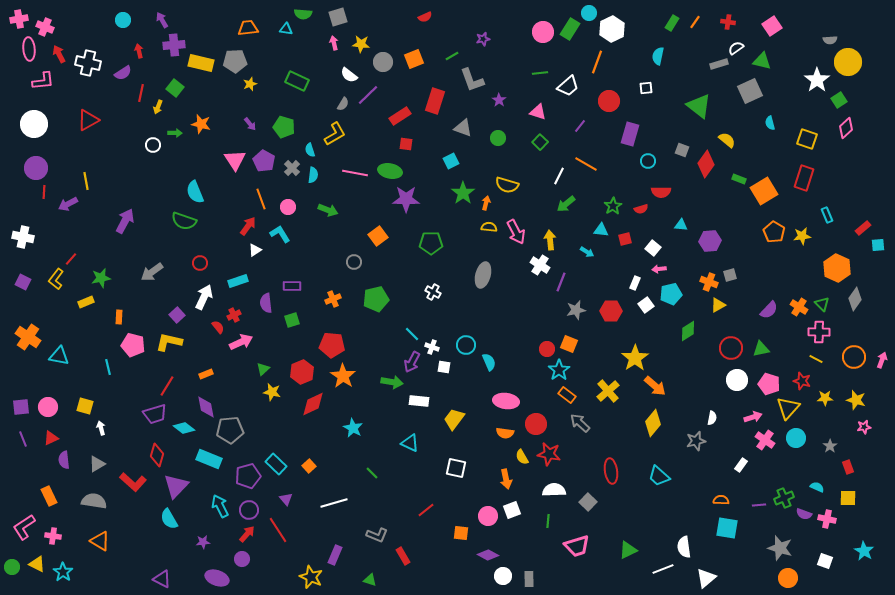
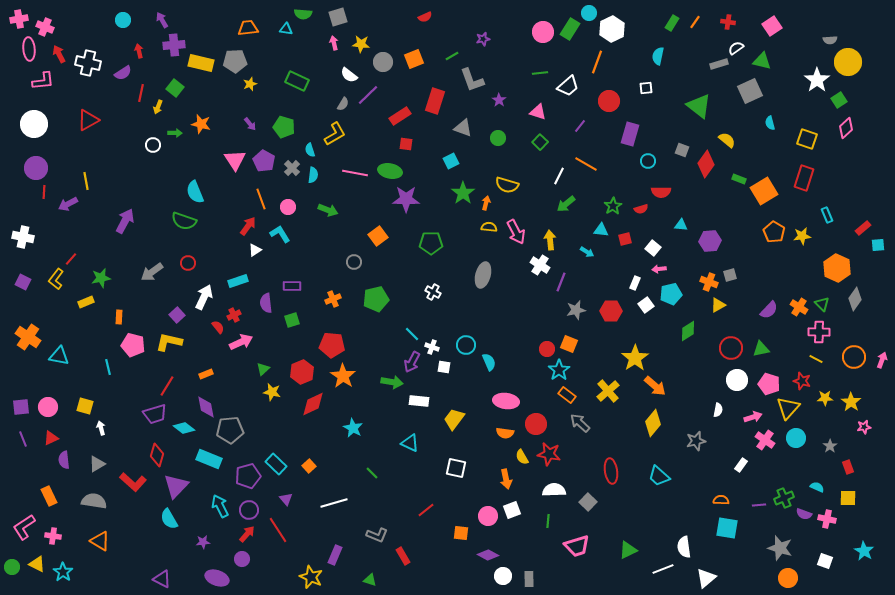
red circle at (200, 263): moved 12 px left
yellow star at (856, 400): moved 5 px left, 2 px down; rotated 18 degrees clockwise
white semicircle at (712, 418): moved 6 px right, 8 px up
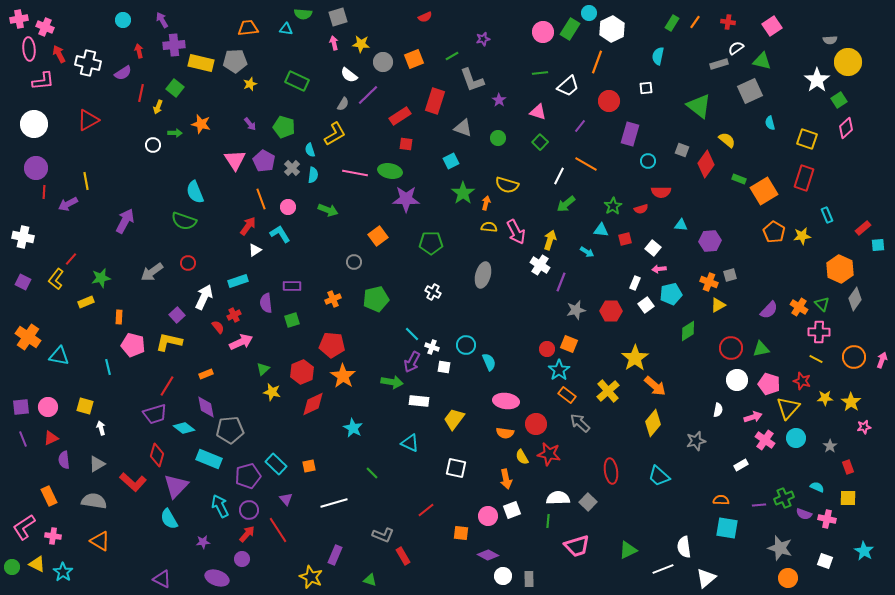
yellow arrow at (550, 240): rotated 24 degrees clockwise
orange hexagon at (837, 268): moved 3 px right, 1 px down
white rectangle at (741, 465): rotated 24 degrees clockwise
orange square at (309, 466): rotated 32 degrees clockwise
white semicircle at (554, 490): moved 4 px right, 8 px down
gray L-shape at (377, 535): moved 6 px right
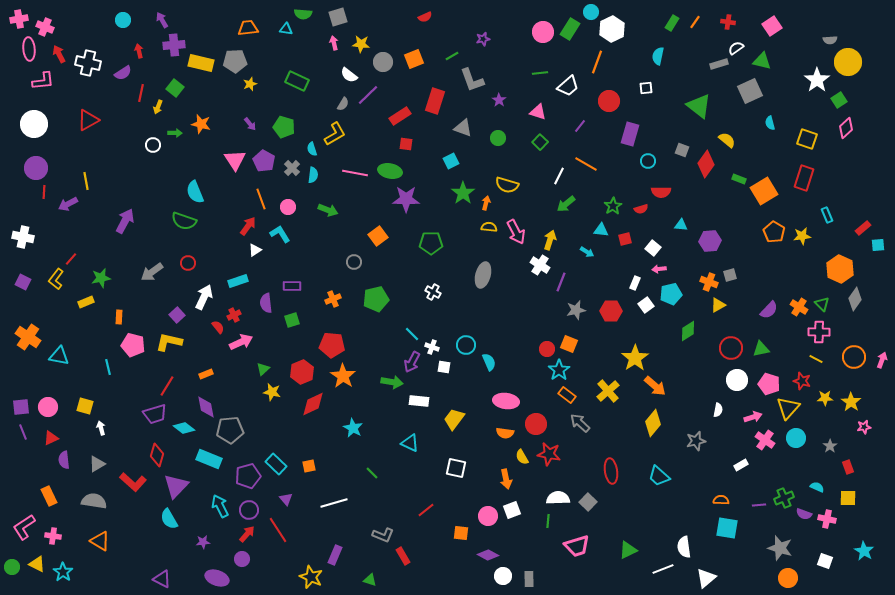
cyan circle at (589, 13): moved 2 px right, 1 px up
cyan semicircle at (310, 150): moved 2 px right, 1 px up
purple line at (23, 439): moved 7 px up
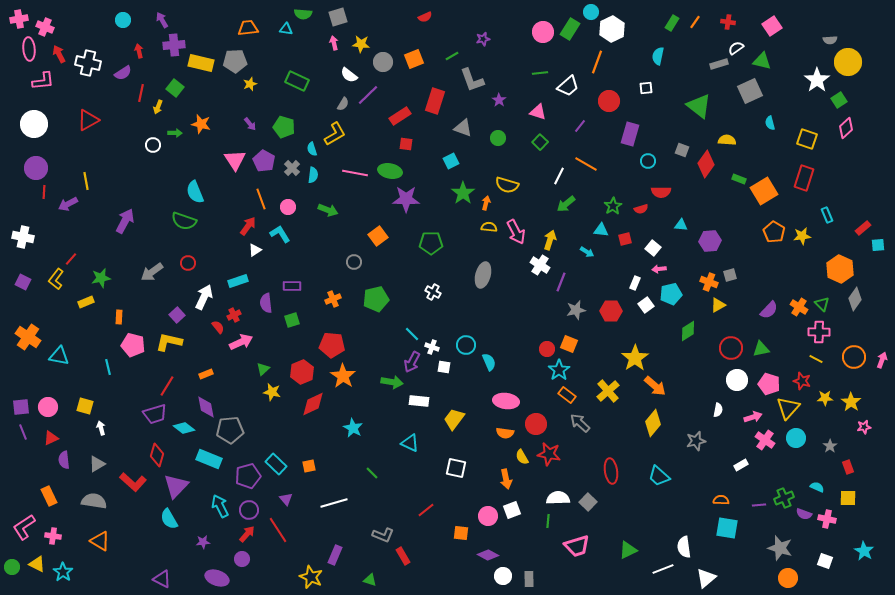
yellow semicircle at (727, 140): rotated 36 degrees counterclockwise
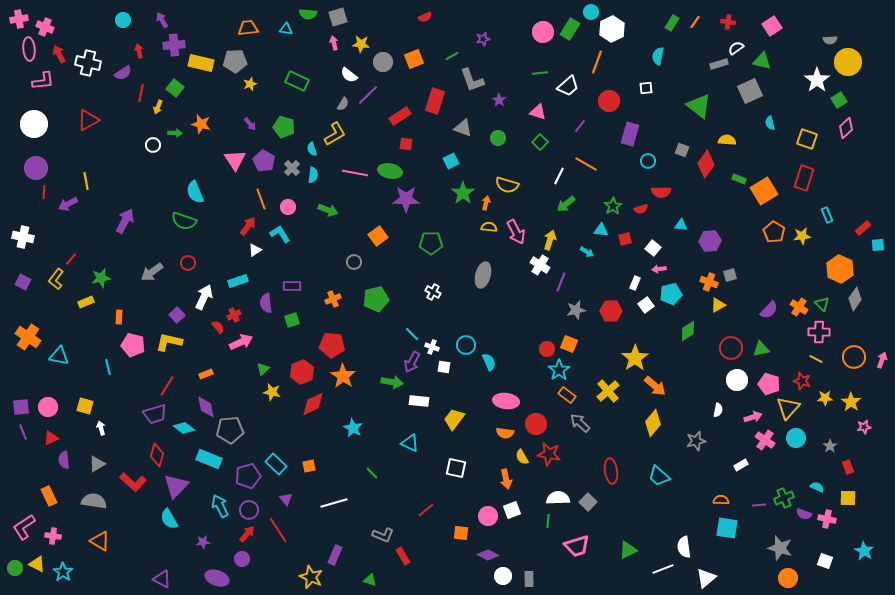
green semicircle at (303, 14): moved 5 px right
green circle at (12, 567): moved 3 px right, 1 px down
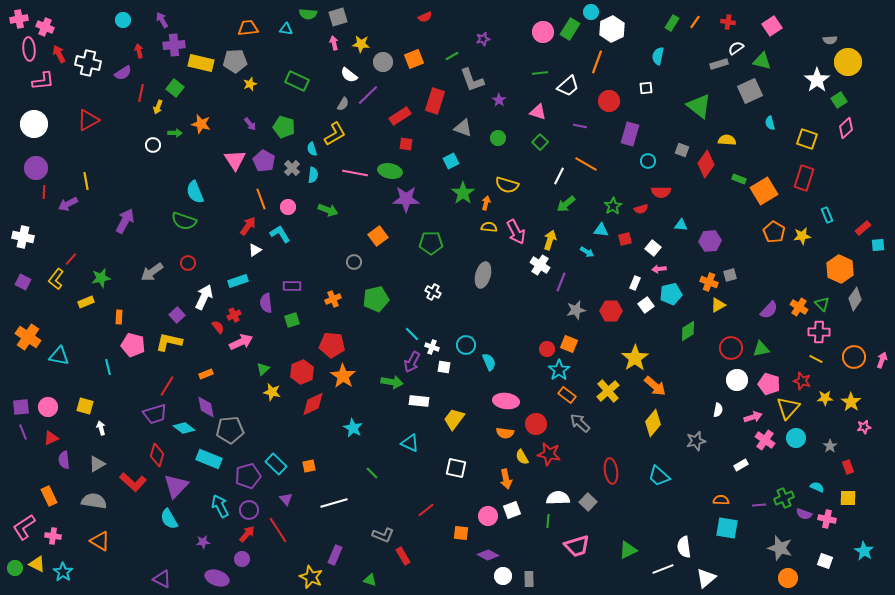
purple line at (580, 126): rotated 64 degrees clockwise
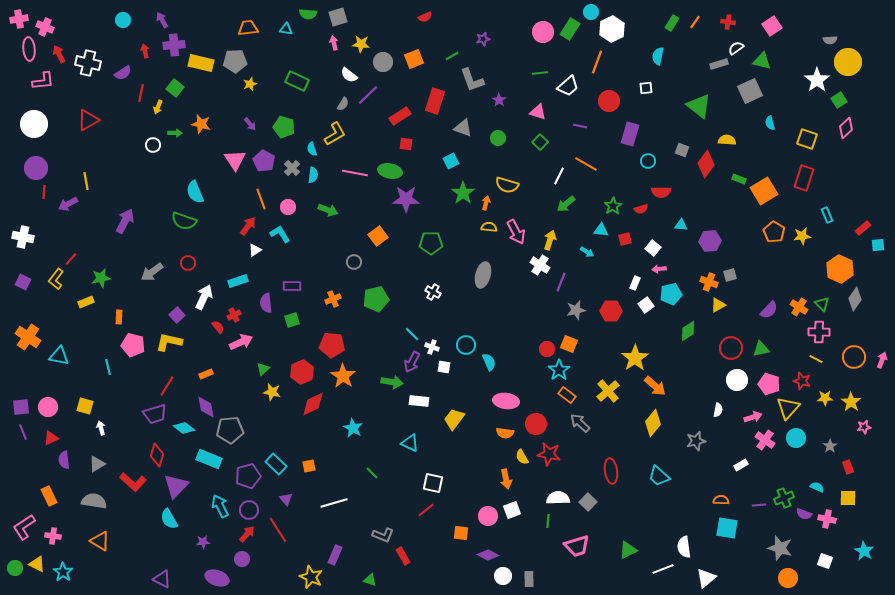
red arrow at (139, 51): moved 6 px right
white square at (456, 468): moved 23 px left, 15 px down
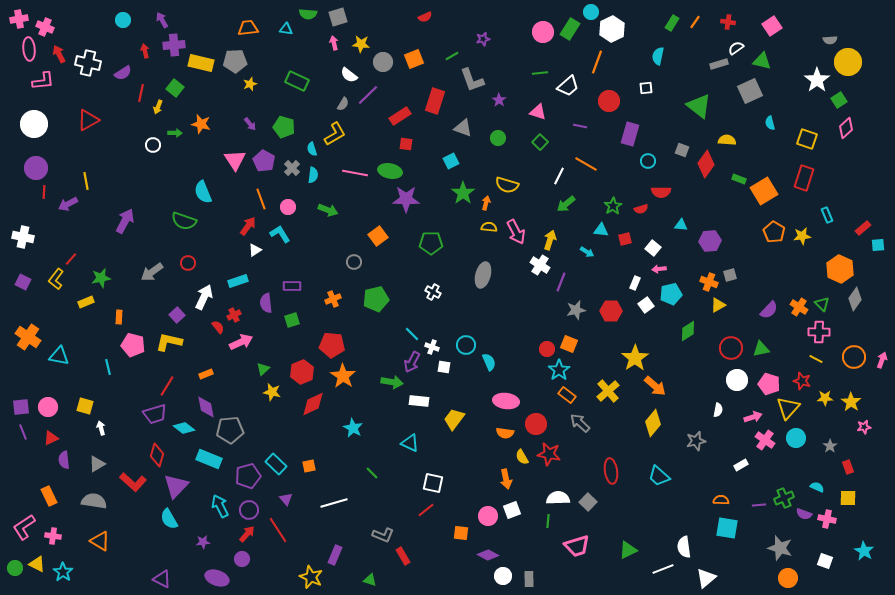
cyan semicircle at (195, 192): moved 8 px right
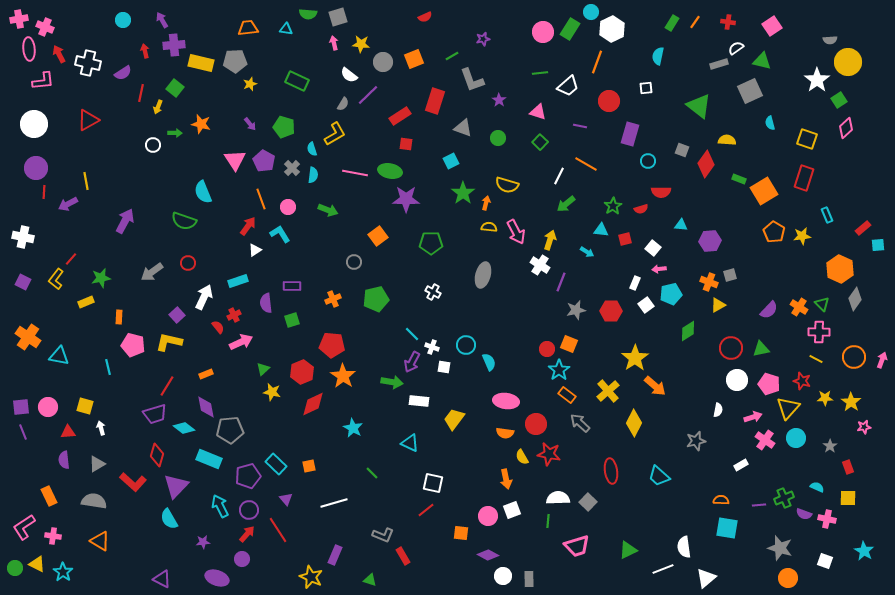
yellow diamond at (653, 423): moved 19 px left; rotated 12 degrees counterclockwise
red triangle at (51, 438): moved 17 px right, 6 px up; rotated 21 degrees clockwise
